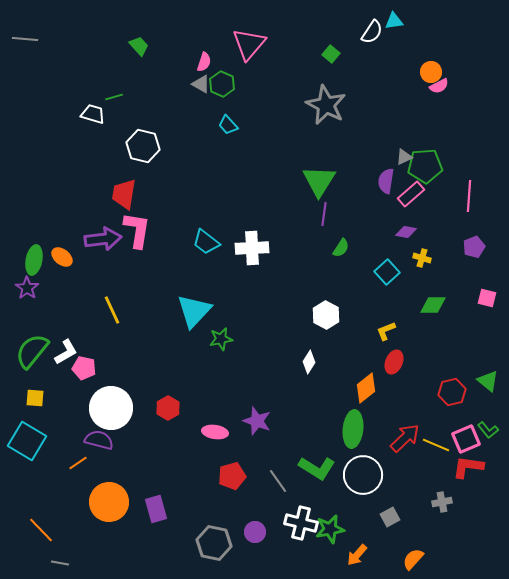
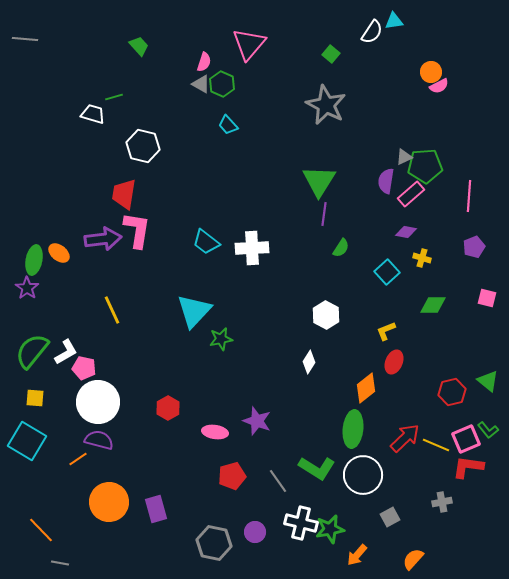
orange ellipse at (62, 257): moved 3 px left, 4 px up
white circle at (111, 408): moved 13 px left, 6 px up
orange line at (78, 463): moved 4 px up
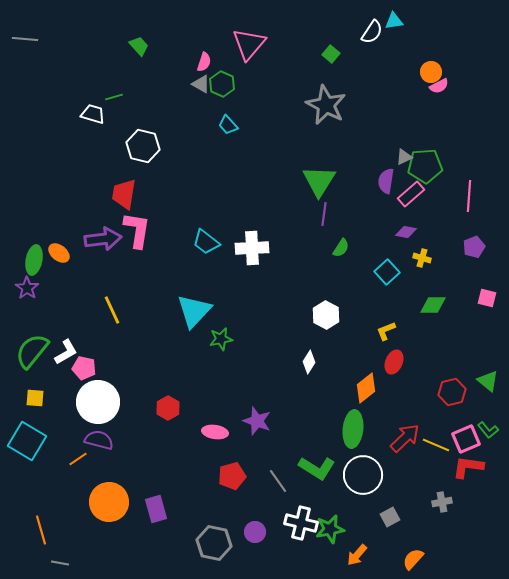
orange line at (41, 530): rotated 28 degrees clockwise
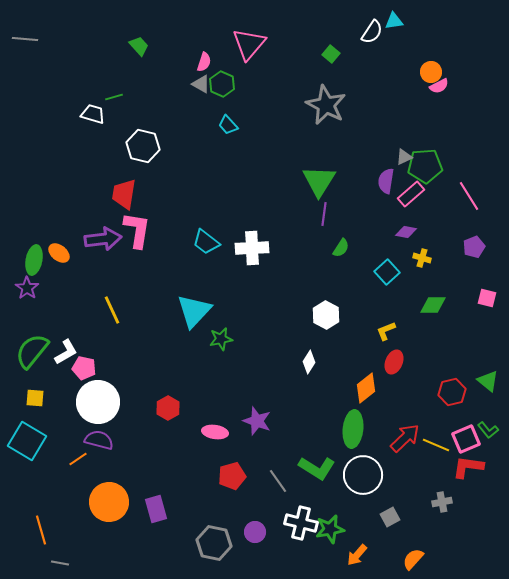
pink line at (469, 196): rotated 36 degrees counterclockwise
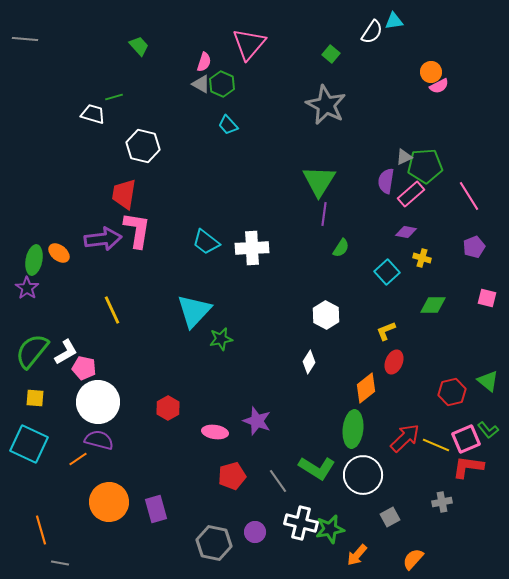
cyan square at (27, 441): moved 2 px right, 3 px down; rotated 6 degrees counterclockwise
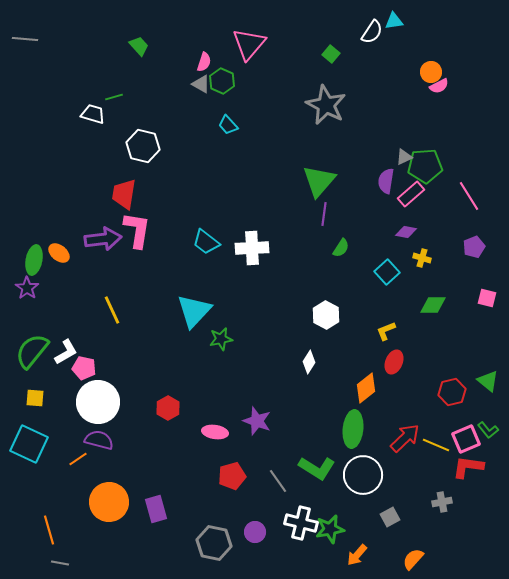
green hexagon at (222, 84): moved 3 px up
green triangle at (319, 181): rotated 9 degrees clockwise
orange line at (41, 530): moved 8 px right
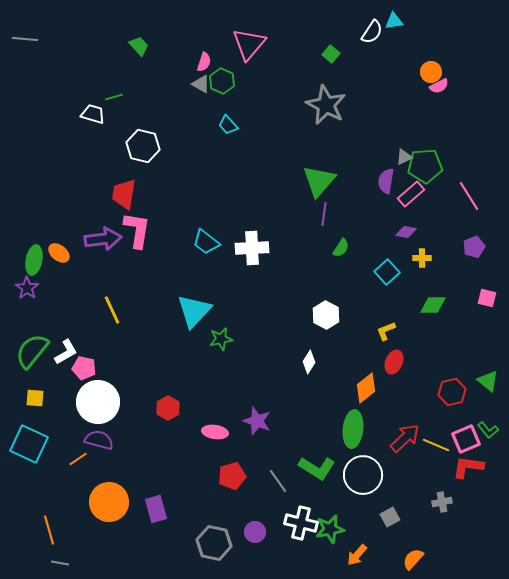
yellow cross at (422, 258): rotated 18 degrees counterclockwise
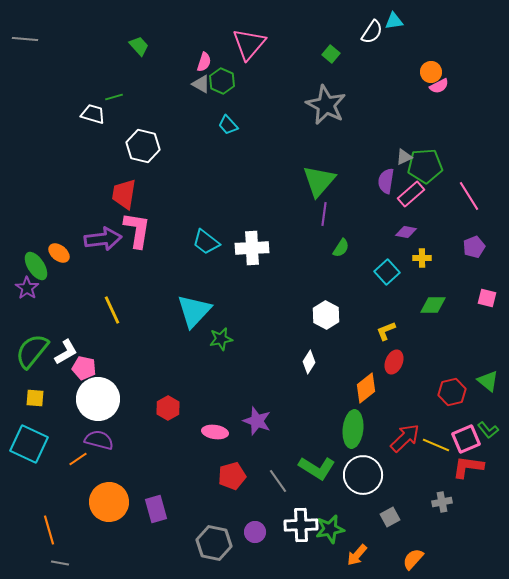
green ellipse at (34, 260): moved 2 px right, 6 px down; rotated 44 degrees counterclockwise
white circle at (98, 402): moved 3 px up
white cross at (301, 523): moved 2 px down; rotated 16 degrees counterclockwise
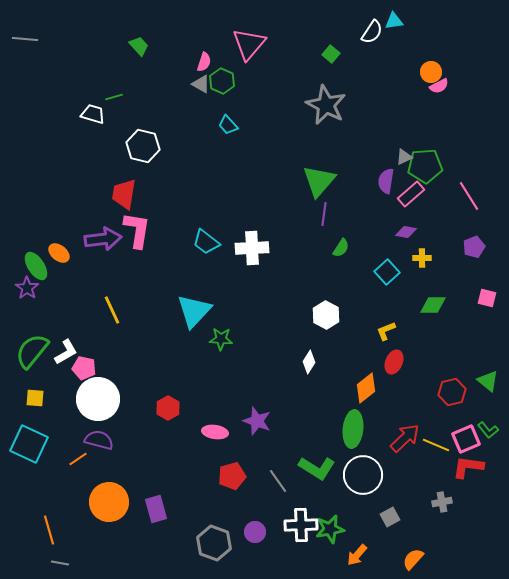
green star at (221, 339): rotated 15 degrees clockwise
gray hexagon at (214, 543): rotated 8 degrees clockwise
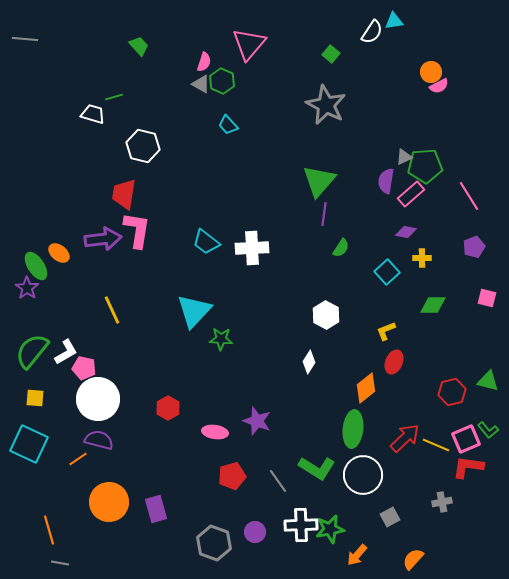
green triangle at (488, 381): rotated 25 degrees counterclockwise
